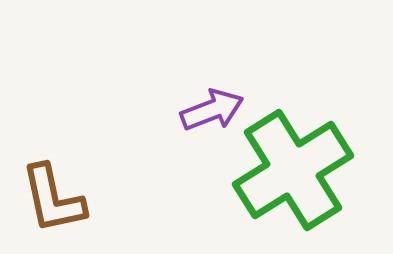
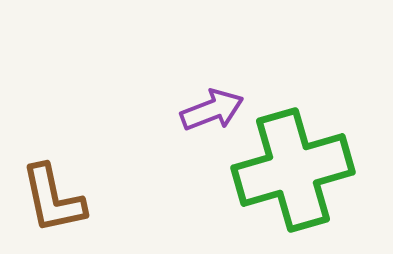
green cross: rotated 16 degrees clockwise
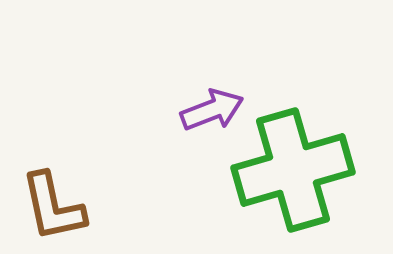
brown L-shape: moved 8 px down
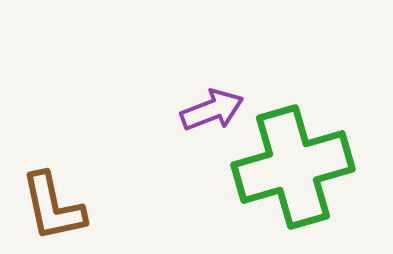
green cross: moved 3 px up
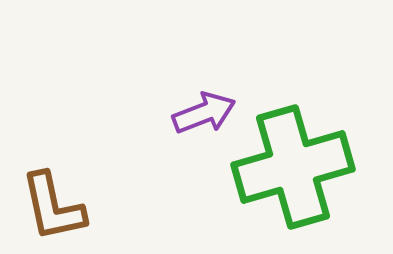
purple arrow: moved 8 px left, 3 px down
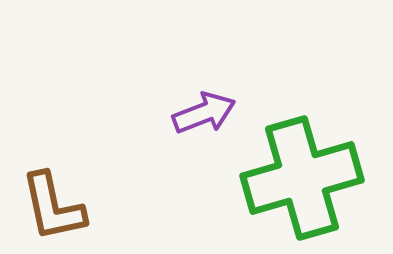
green cross: moved 9 px right, 11 px down
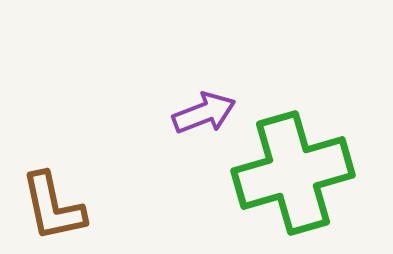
green cross: moved 9 px left, 5 px up
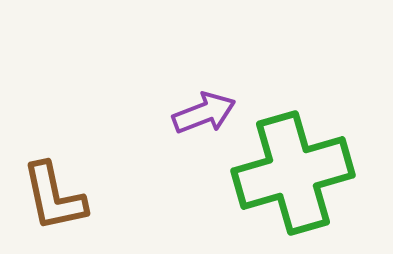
brown L-shape: moved 1 px right, 10 px up
